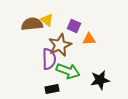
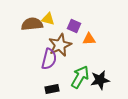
yellow triangle: moved 1 px right, 1 px up; rotated 24 degrees counterclockwise
purple semicircle: rotated 15 degrees clockwise
green arrow: moved 12 px right, 6 px down; rotated 80 degrees counterclockwise
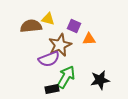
brown semicircle: moved 1 px left, 2 px down
purple semicircle: rotated 55 degrees clockwise
green arrow: moved 14 px left
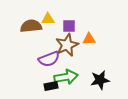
yellow triangle: rotated 16 degrees counterclockwise
purple square: moved 5 px left; rotated 24 degrees counterclockwise
brown star: moved 7 px right
green arrow: rotated 50 degrees clockwise
black rectangle: moved 1 px left, 3 px up
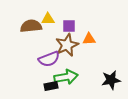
black star: moved 11 px right
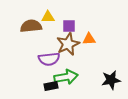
yellow triangle: moved 2 px up
brown star: moved 1 px right, 1 px up
purple semicircle: rotated 15 degrees clockwise
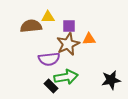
black rectangle: rotated 56 degrees clockwise
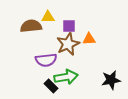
purple semicircle: moved 3 px left, 1 px down
